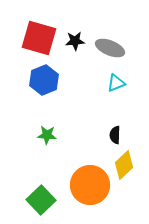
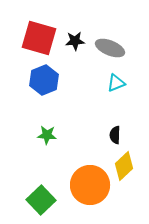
yellow diamond: moved 1 px down
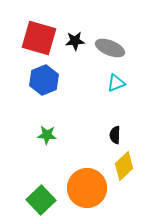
orange circle: moved 3 px left, 3 px down
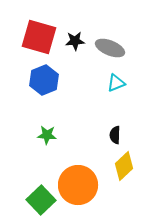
red square: moved 1 px up
orange circle: moved 9 px left, 3 px up
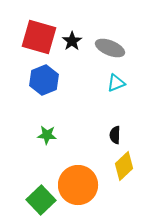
black star: moved 3 px left; rotated 30 degrees counterclockwise
